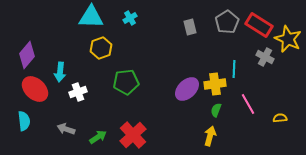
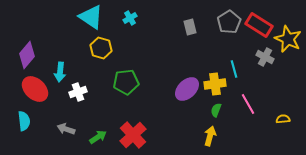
cyan triangle: rotated 32 degrees clockwise
gray pentagon: moved 2 px right
yellow hexagon: rotated 25 degrees counterclockwise
cyan line: rotated 18 degrees counterclockwise
yellow semicircle: moved 3 px right, 1 px down
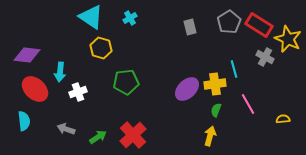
purple diamond: rotated 56 degrees clockwise
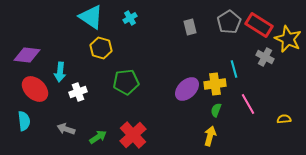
yellow semicircle: moved 1 px right
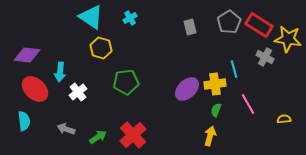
yellow star: rotated 16 degrees counterclockwise
white cross: rotated 18 degrees counterclockwise
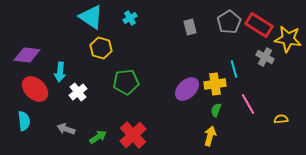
yellow semicircle: moved 3 px left
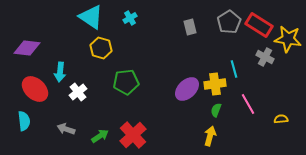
purple diamond: moved 7 px up
green arrow: moved 2 px right, 1 px up
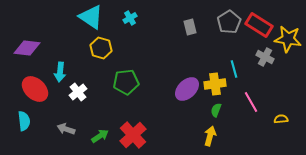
pink line: moved 3 px right, 2 px up
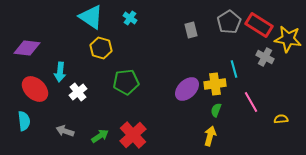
cyan cross: rotated 24 degrees counterclockwise
gray rectangle: moved 1 px right, 3 px down
gray arrow: moved 1 px left, 2 px down
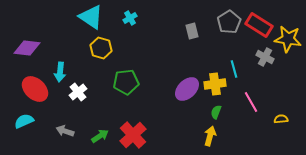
cyan cross: rotated 24 degrees clockwise
gray rectangle: moved 1 px right, 1 px down
green semicircle: moved 2 px down
cyan semicircle: rotated 108 degrees counterclockwise
